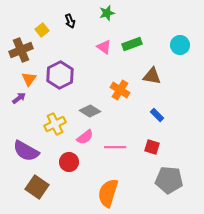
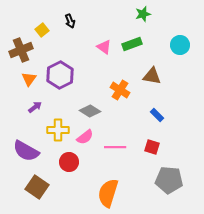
green star: moved 36 px right, 1 px down
purple arrow: moved 16 px right, 9 px down
yellow cross: moved 3 px right, 6 px down; rotated 25 degrees clockwise
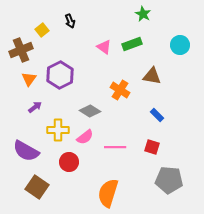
green star: rotated 28 degrees counterclockwise
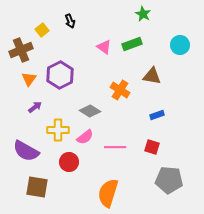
blue rectangle: rotated 64 degrees counterclockwise
brown square: rotated 25 degrees counterclockwise
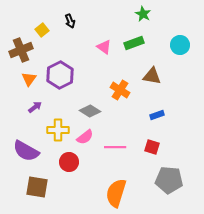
green rectangle: moved 2 px right, 1 px up
orange semicircle: moved 8 px right
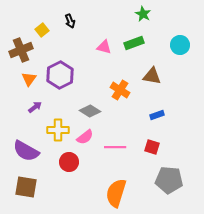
pink triangle: rotated 21 degrees counterclockwise
brown square: moved 11 px left
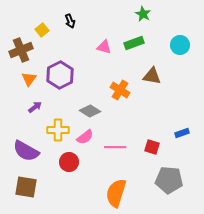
blue rectangle: moved 25 px right, 18 px down
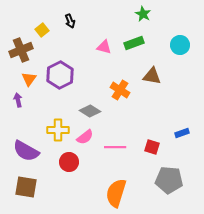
purple arrow: moved 17 px left, 7 px up; rotated 64 degrees counterclockwise
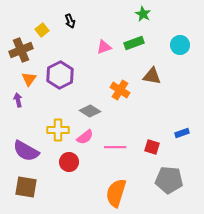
pink triangle: rotated 35 degrees counterclockwise
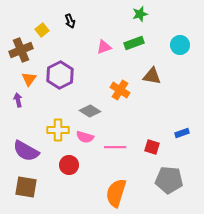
green star: moved 3 px left; rotated 28 degrees clockwise
pink semicircle: rotated 54 degrees clockwise
red circle: moved 3 px down
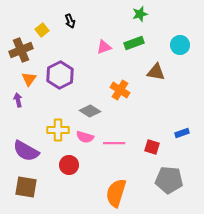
brown triangle: moved 4 px right, 4 px up
pink line: moved 1 px left, 4 px up
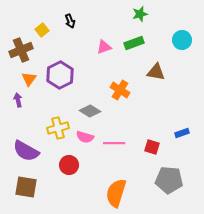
cyan circle: moved 2 px right, 5 px up
yellow cross: moved 2 px up; rotated 15 degrees counterclockwise
